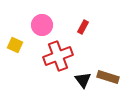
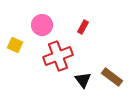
brown rectangle: moved 4 px right; rotated 20 degrees clockwise
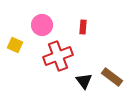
red rectangle: rotated 24 degrees counterclockwise
black triangle: moved 1 px right, 1 px down
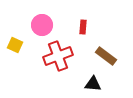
brown rectangle: moved 6 px left, 21 px up
black triangle: moved 9 px right, 3 px down; rotated 48 degrees counterclockwise
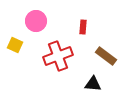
pink circle: moved 6 px left, 4 px up
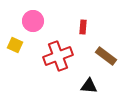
pink circle: moved 3 px left
black triangle: moved 4 px left, 2 px down
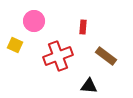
pink circle: moved 1 px right
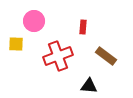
yellow square: moved 1 px right, 1 px up; rotated 21 degrees counterclockwise
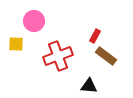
red rectangle: moved 12 px right, 9 px down; rotated 24 degrees clockwise
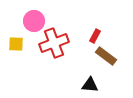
red cross: moved 4 px left, 13 px up
black triangle: moved 1 px right, 1 px up
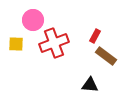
pink circle: moved 1 px left, 1 px up
